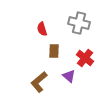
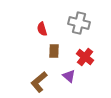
red cross: moved 1 px up
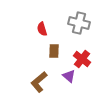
red cross: moved 3 px left, 2 px down
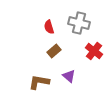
red semicircle: moved 7 px right, 2 px up
brown rectangle: rotated 48 degrees clockwise
red cross: moved 12 px right, 8 px up
brown L-shape: rotated 50 degrees clockwise
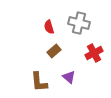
red cross: moved 2 px down; rotated 24 degrees clockwise
purple triangle: moved 1 px down
brown L-shape: rotated 105 degrees counterclockwise
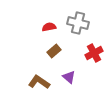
gray cross: moved 1 px left
red semicircle: rotated 96 degrees clockwise
brown L-shape: rotated 130 degrees clockwise
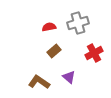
gray cross: rotated 30 degrees counterclockwise
